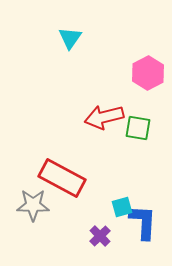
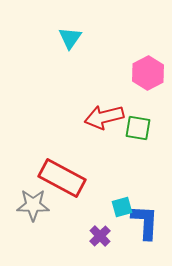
blue L-shape: moved 2 px right
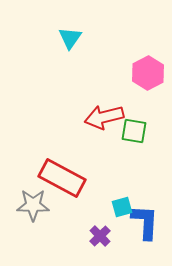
green square: moved 4 px left, 3 px down
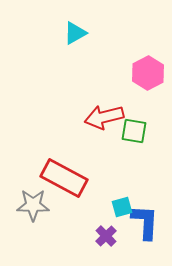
cyan triangle: moved 5 px right, 5 px up; rotated 25 degrees clockwise
red rectangle: moved 2 px right
purple cross: moved 6 px right
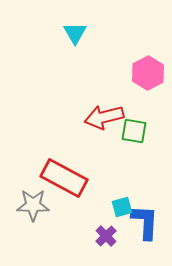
cyan triangle: rotated 30 degrees counterclockwise
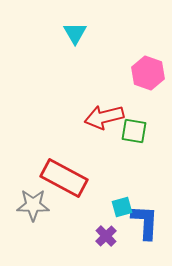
pink hexagon: rotated 12 degrees counterclockwise
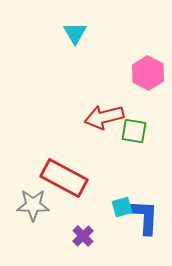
pink hexagon: rotated 8 degrees clockwise
blue L-shape: moved 5 px up
purple cross: moved 23 px left
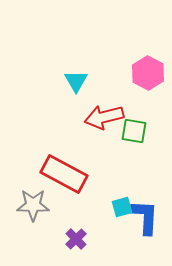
cyan triangle: moved 1 px right, 48 px down
red rectangle: moved 4 px up
purple cross: moved 7 px left, 3 px down
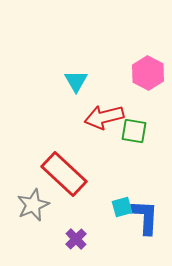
red rectangle: rotated 15 degrees clockwise
gray star: rotated 24 degrees counterclockwise
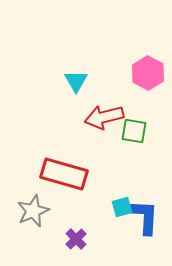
red rectangle: rotated 27 degrees counterclockwise
gray star: moved 6 px down
